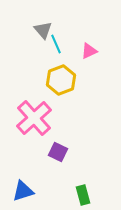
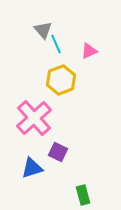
blue triangle: moved 9 px right, 23 px up
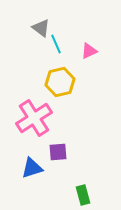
gray triangle: moved 2 px left, 2 px up; rotated 12 degrees counterclockwise
yellow hexagon: moved 1 px left, 2 px down; rotated 8 degrees clockwise
pink cross: rotated 9 degrees clockwise
purple square: rotated 30 degrees counterclockwise
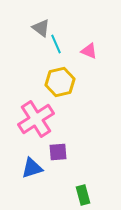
pink triangle: rotated 48 degrees clockwise
pink cross: moved 2 px right, 1 px down
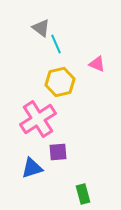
pink triangle: moved 8 px right, 13 px down
pink cross: moved 2 px right
green rectangle: moved 1 px up
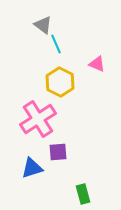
gray triangle: moved 2 px right, 3 px up
yellow hexagon: rotated 20 degrees counterclockwise
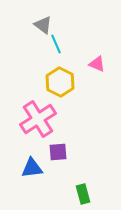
blue triangle: rotated 10 degrees clockwise
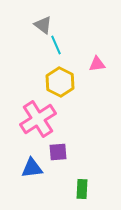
cyan line: moved 1 px down
pink triangle: rotated 30 degrees counterclockwise
green rectangle: moved 1 px left, 5 px up; rotated 18 degrees clockwise
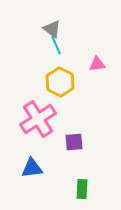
gray triangle: moved 9 px right, 4 px down
purple square: moved 16 px right, 10 px up
